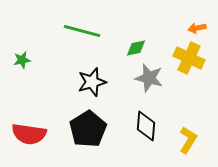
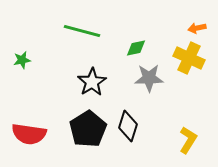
gray star: rotated 16 degrees counterclockwise
black star: rotated 16 degrees counterclockwise
black diamond: moved 18 px left; rotated 12 degrees clockwise
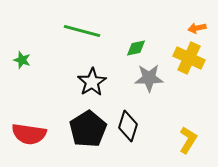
green star: rotated 30 degrees clockwise
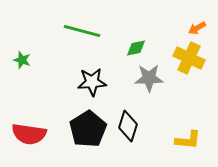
orange arrow: rotated 18 degrees counterclockwise
black star: rotated 28 degrees clockwise
yellow L-shape: rotated 64 degrees clockwise
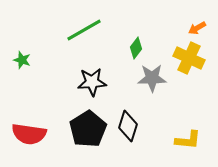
green line: moved 2 px right, 1 px up; rotated 45 degrees counterclockwise
green diamond: rotated 40 degrees counterclockwise
gray star: moved 3 px right
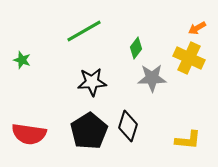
green line: moved 1 px down
black pentagon: moved 1 px right, 2 px down
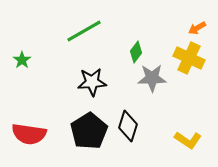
green diamond: moved 4 px down
green star: rotated 18 degrees clockwise
yellow L-shape: rotated 28 degrees clockwise
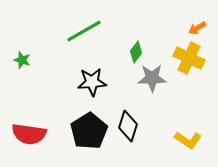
green star: rotated 18 degrees counterclockwise
